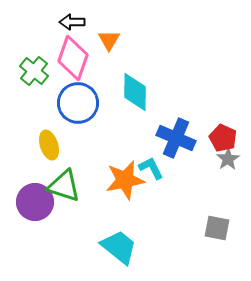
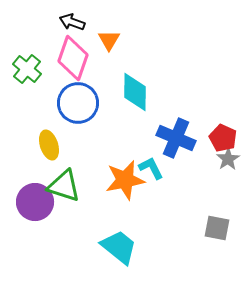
black arrow: rotated 20 degrees clockwise
green cross: moved 7 px left, 2 px up
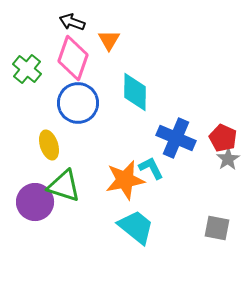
cyan trapezoid: moved 17 px right, 20 px up
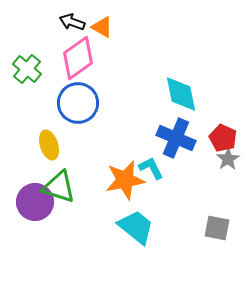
orange triangle: moved 7 px left, 13 px up; rotated 30 degrees counterclockwise
pink diamond: moved 5 px right; rotated 36 degrees clockwise
cyan diamond: moved 46 px right, 2 px down; rotated 12 degrees counterclockwise
green triangle: moved 5 px left, 1 px down
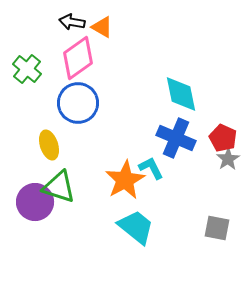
black arrow: rotated 10 degrees counterclockwise
orange star: rotated 18 degrees counterclockwise
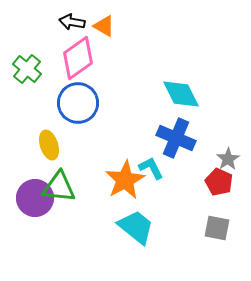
orange triangle: moved 2 px right, 1 px up
cyan diamond: rotated 15 degrees counterclockwise
red pentagon: moved 4 px left, 44 px down
green triangle: rotated 12 degrees counterclockwise
purple circle: moved 4 px up
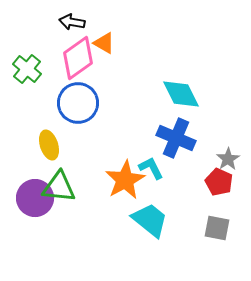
orange triangle: moved 17 px down
cyan trapezoid: moved 14 px right, 7 px up
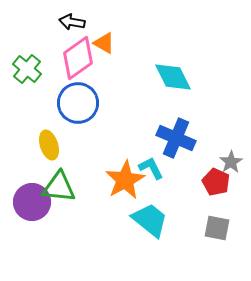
cyan diamond: moved 8 px left, 17 px up
gray star: moved 3 px right, 3 px down
red pentagon: moved 3 px left
purple circle: moved 3 px left, 4 px down
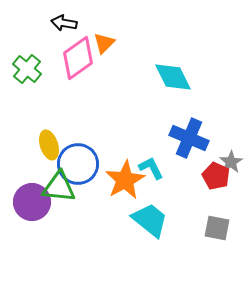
black arrow: moved 8 px left, 1 px down
orange triangle: rotated 45 degrees clockwise
blue circle: moved 61 px down
blue cross: moved 13 px right
red pentagon: moved 6 px up
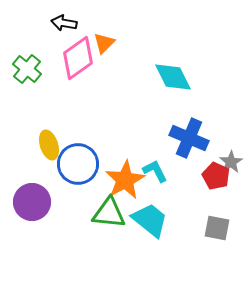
cyan L-shape: moved 4 px right, 3 px down
green triangle: moved 50 px right, 26 px down
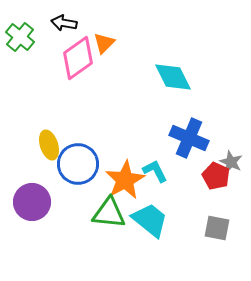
green cross: moved 7 px left, 32 px up
gray star: rotated 15 degrees counterclockwise
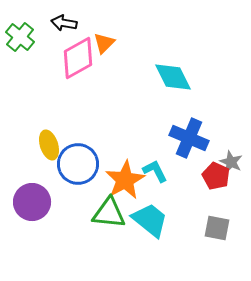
pink diamond: rotated 6 degrees clockwise
